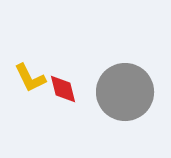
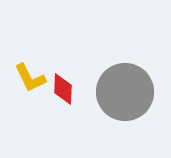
red diamond: rotated 16 degrees clockwise
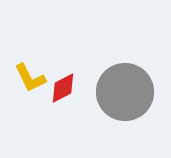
red diamond: moved 1 px up; rotated 60 degrees clockwise
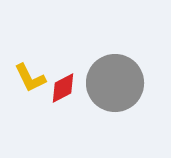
gray circle: moved 10 px left, 9 px up
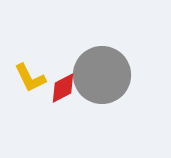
gray circle: moved 13 px left, 8 px up
